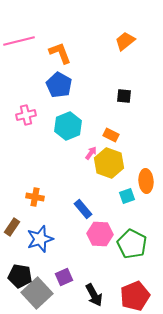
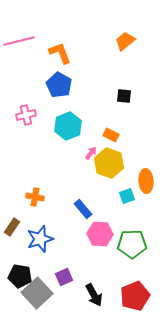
green pentagon: rotated 28 degrees counterclockwise
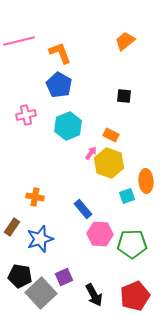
gray square: moved 4 px right
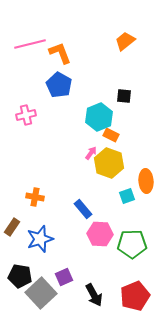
pink line: moved 11 px right, 3 px down
cyan hexagon: moved 31 px right, 9 px up
